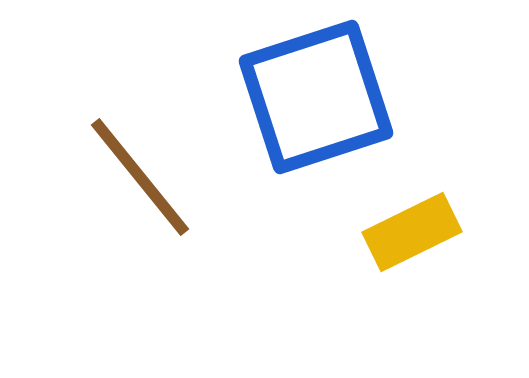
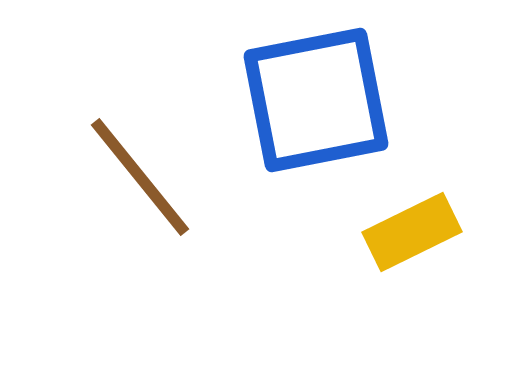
blue square: moved 3 px down; rotated 7 degrees clockwise
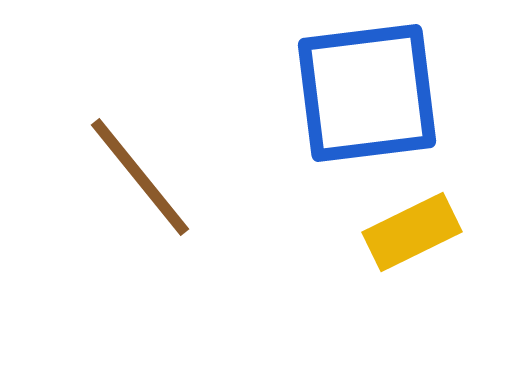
blue square: moved 51 px right, 7 px up; rotated 4 degrees clockwise
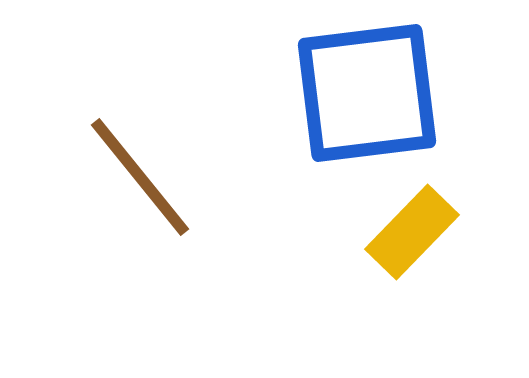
yellow rectangle: rotated 20 degrees counterclockwise
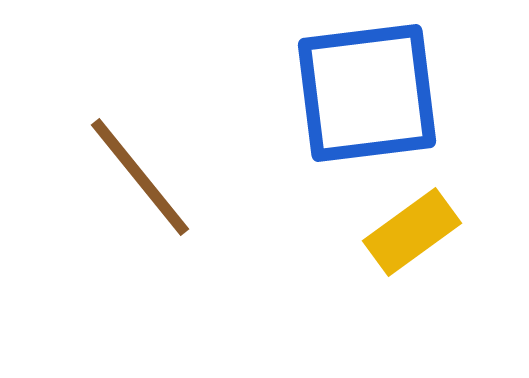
yellow rectangle: rotated 10 degrees clockwise
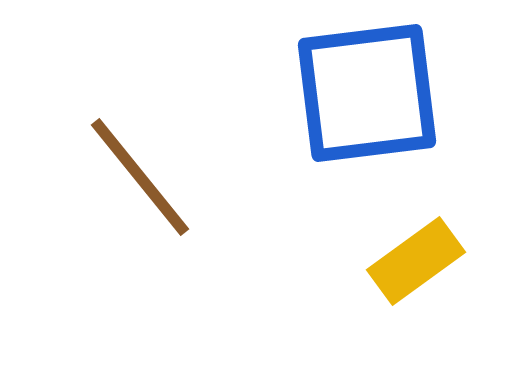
yellow rectangle: moved 4 px right, 29 px down
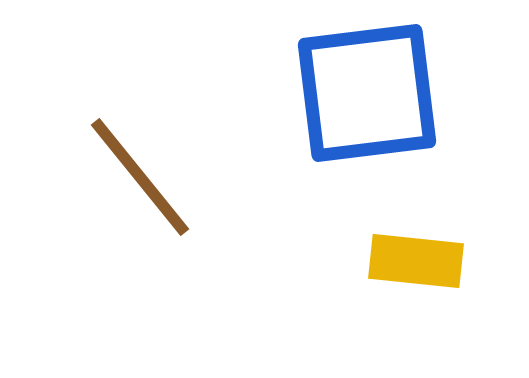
yellow rectangle: rotated 42 degrees clockwise
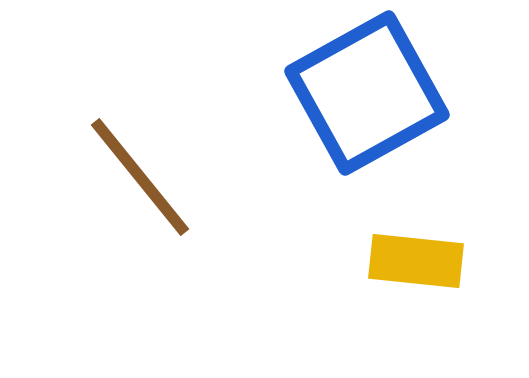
blue square: rotated 22 degrees counterclockwise
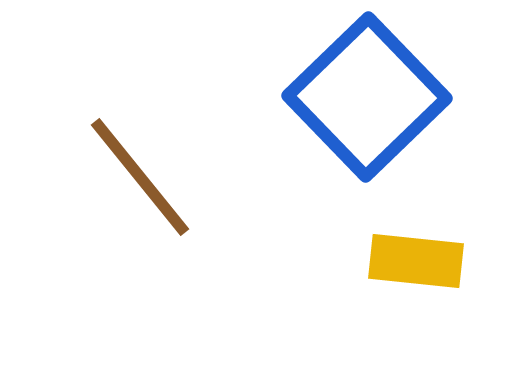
blue square: moved 4 px down; rotated 15 degrees counterclockwise
